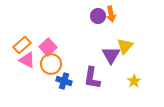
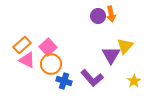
purple L-shape: rotated 50 degrees counterclockwise
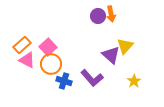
purple triangle: rotated 18 degrees counterclockwise
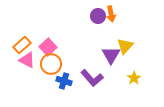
purple triangle: rotated 18 degrees clockwise
yellow star: moved 3 px up
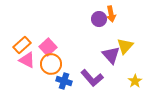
purple circle: moved 1 px right, 3 px down
purple triangle: rotated 12 degrees counterclockwise
yellow star: moved 1 px right, 3 px down
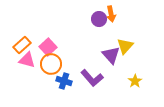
pink triangle: rotated 12 degrees counterclockwise
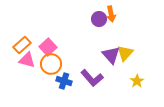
yellow triangle: moved 7 px down
yellow star: moved 2 px right
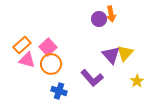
blue cross: moved 5 px left, 10 px down
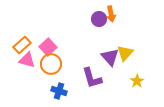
purple triangle: moved 1 px left, 2 px down
purple L-shape: rotated 25 degrees clockwise
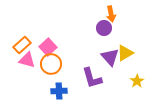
purple circle: moved 5 px right, 9 px down
yellow triangle: rotated 18 degrees clockwise
blue cross: rotated 21 degrees counterclockwise
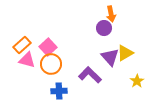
purple L-shape: moved 2 px left, 3 px up; rotated 150 degrees clockwise
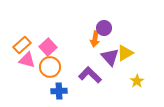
orange arrow: moved 16 px left, 25 px down; rotated 21 degrees clockwise
orange circle: moved 1 px left, 3 px down
